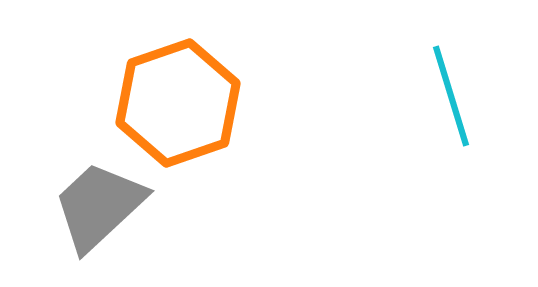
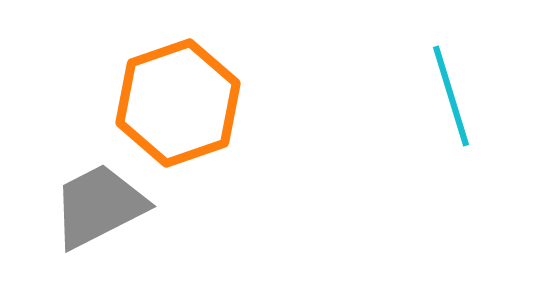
gray trapezoid: rotated 16 degrees clockwise
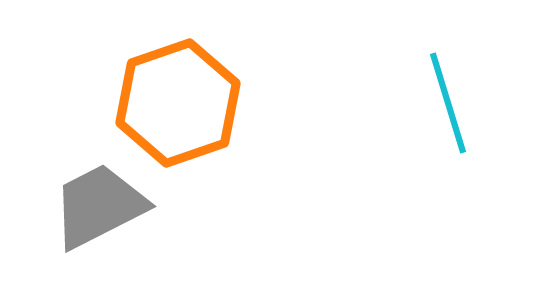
cyan line: moved 3 px left, 7 px down
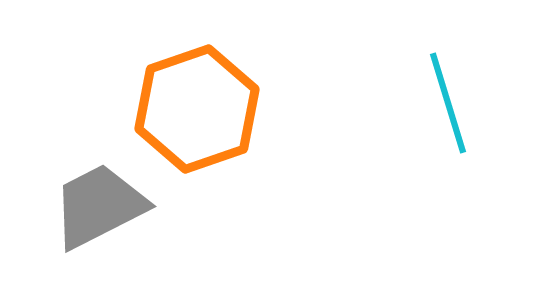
orange hexagon: moved 19 px right, 6 px down
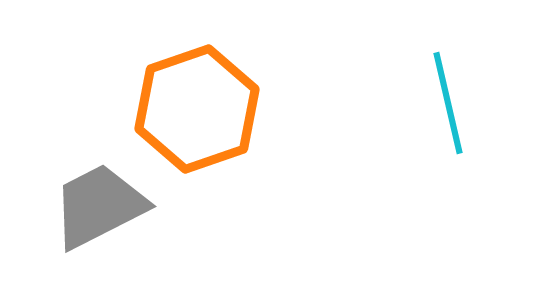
cyan line: rotated 4 degrees clockwise
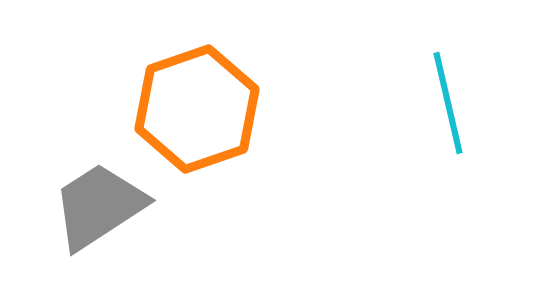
gray trapezoid: rotated 6 degrees counterclockwise
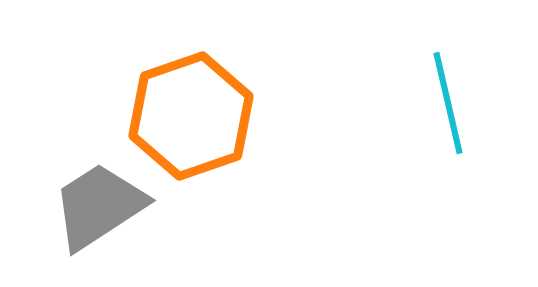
orange hexagon: moved 6 px left, 7 px down
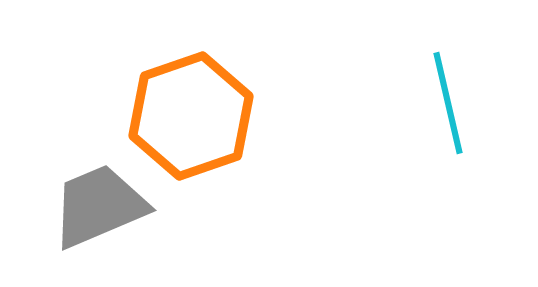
gray trapezoid: rotated 10 degrees clockwise
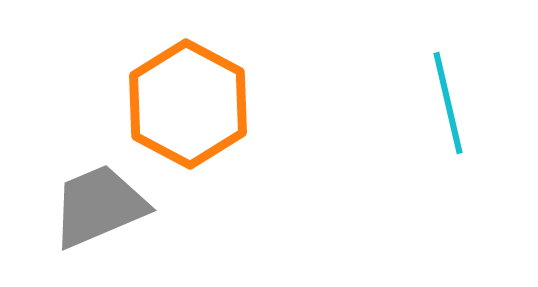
orange hexagon: moved 3 px left, 12 px up; rotated 13 degrees counterclockwise
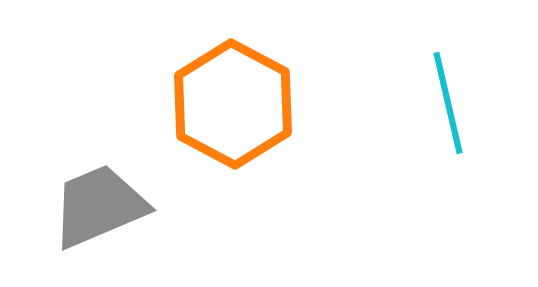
orange hexagon: moved 45 px right
